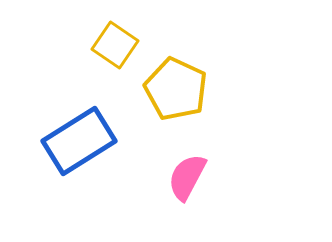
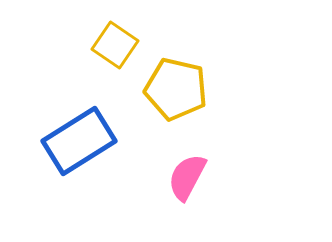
yellow pentagon: rotated 12 degrees counterclockwise
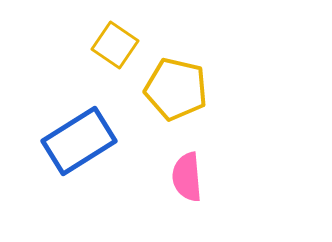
pink semicircle: rotated 33 degrees counterclockwise
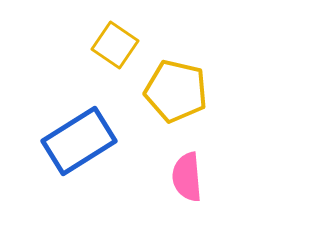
yellow pentagon: moved 2 px down
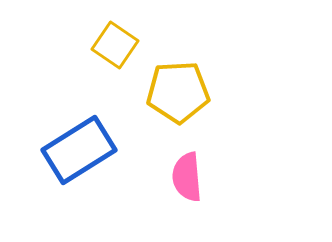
yellow pentagon: moved 2 px right, 1 px down; rotated 16 degrees counterclockwise
blue rectangle: moved 9 px down
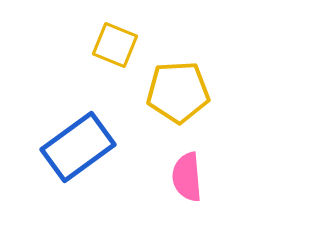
yellow square: rotated 12 degrees counterclockwise
blue rectangle: moved 1 px left, 3 px up; rotated 4 degrees counterclockwise
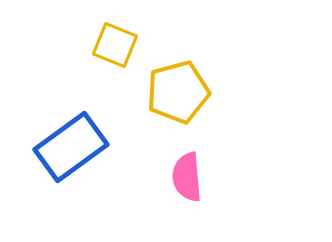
yellow pentagon: rotated 12 degrees counterclockwise
blue rectangle: moved 7 px left
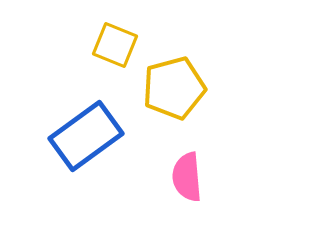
yellow pentagon: moved 4 px left, 4 px up
blue rectangle: moved 15 px right, 11 px up
